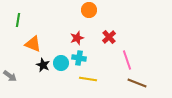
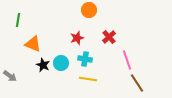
cyan cross: moved 6 px right, 1 px down
brown line: rotated 36 degrees clockwise
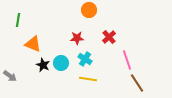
red star: rotated 16 degrees clockwise
cyan cross: rotated 24 degrees clockwise
